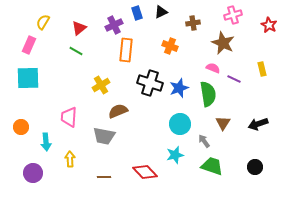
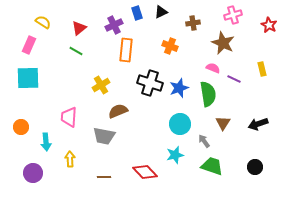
yellow semicircle: rotated 91 degrees clockwise
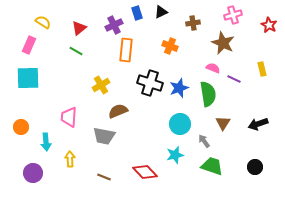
brown line: rotated 24 degrees clockwise
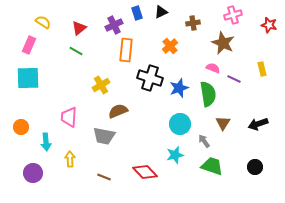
red star: rotated 14 degrees counterclockwise
orange cross: rotated 28 degrees clockwise
black cross: moved 5 px up
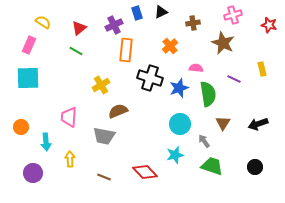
pink semicircle: moved 17 px left; rotated 16 degrees counterclockwise
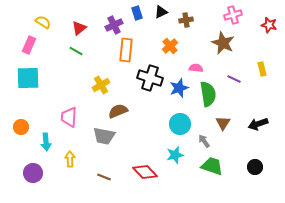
brown cross: moved 7 px left, 3 px up
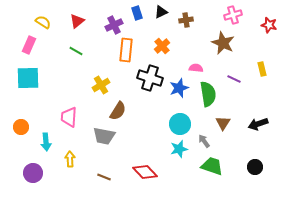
red triangle: moved 2 px left, 7 px up
orange cross: moved 8 px left
brown semicircle: rotated 144 degrees clockwise
cyan star: moved 4 px right, 6 px up
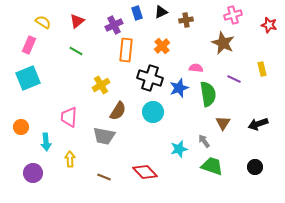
cyan square: rotated 20 degrees counterclockwise
cyan circle: moved 27 px left, 12 px up
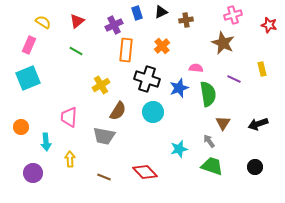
black cross: moved 3 px left, 1 px down
gray arrow: moved 5 px right
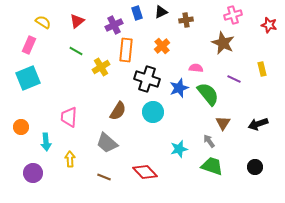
yellow cross: moved 18 px up
green semicircle: rotated 30 degrees counterclockwise
gray trapezoid: moved 3 px right, 7 px down; rotated 30 degrees clockwise
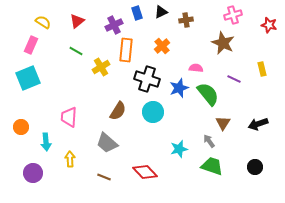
pink rectangle: moved 2 px right
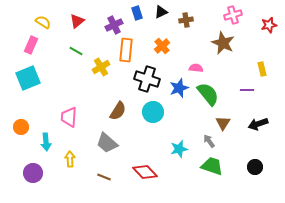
red star: rotated 28 degrees counterclockwise
purple line: moved 13 px right, 11 px down; rotated 24 degrees counterclockwise
